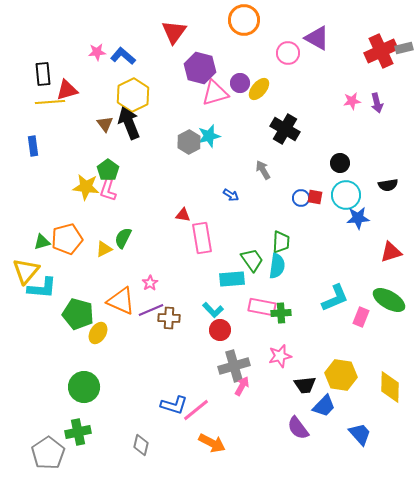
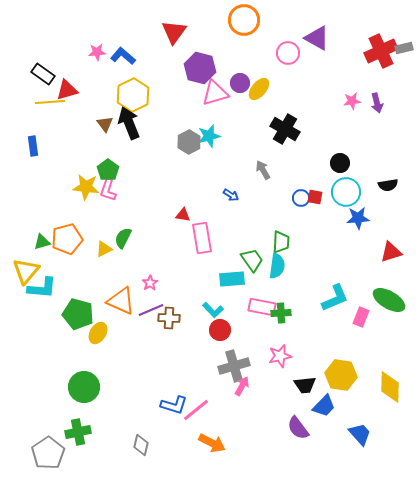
black rectangle at (43, 74): rotated 50 degrees counterclockwise
cyan circle at (346, 195): moved 3 px up
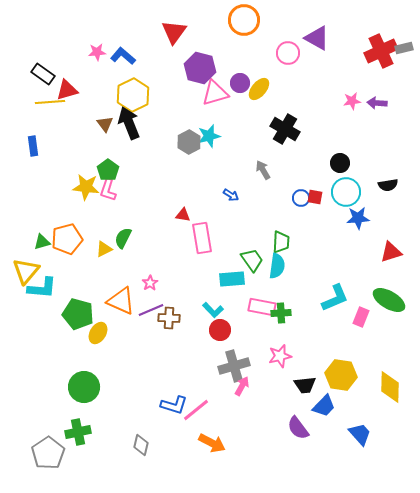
purple arrow at (377, 103): rotated 108 degrees clockwise
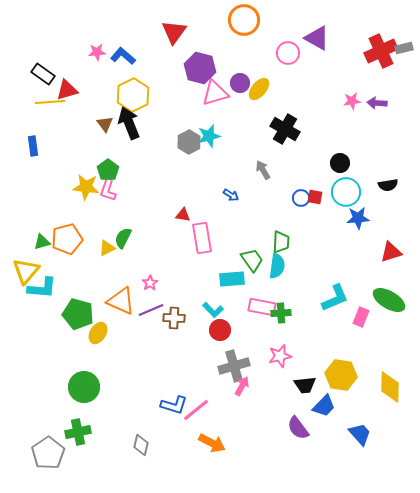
yellow triangle at (104, 249): moved 3 px right, 1 px up
brown cross at (169, 318): moved 5 px right
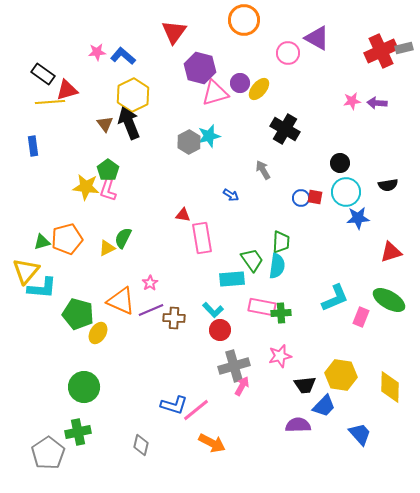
purple semicircle at (298, 428): moved 3 px up; rotated 125 degrees clockwise
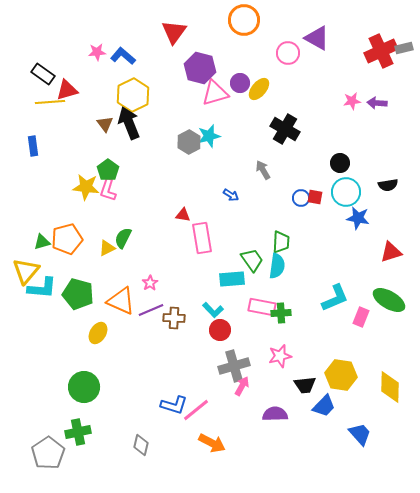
blue star at (358, 218): rotated 15 degrees clockwise
green pentagon at (78, 314): moved 20 px up
purple semicircle at (298, 425): moved 23 px left, 11 px up
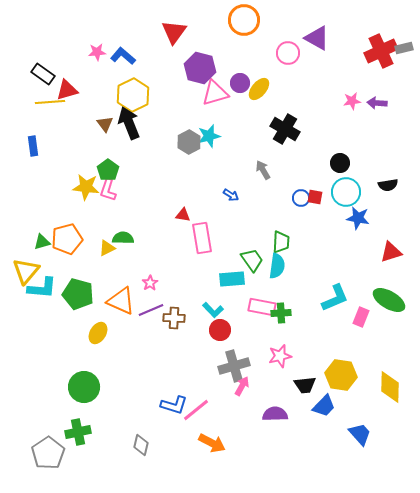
green semicircle at (123, 238): rotated 65 degrees clockwise
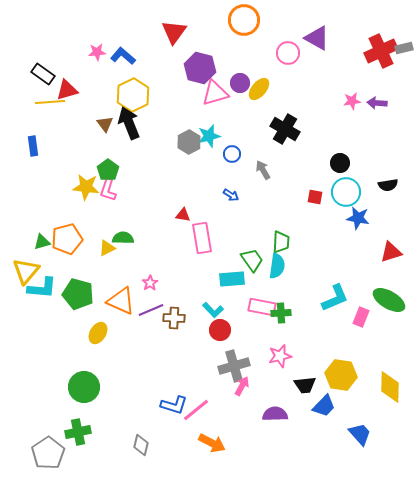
blue circle at (301, 198): moved 69 px left, 44 px up
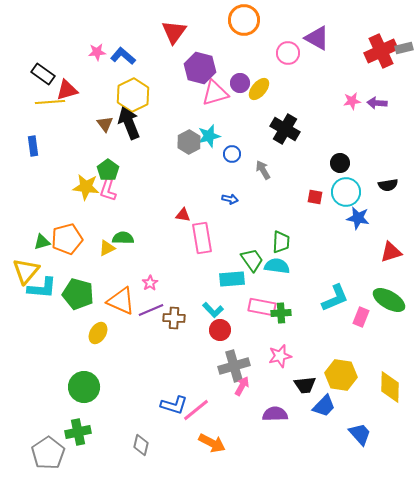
blue arrow at (231, 195): moved 1 px left, 4 px down; rotated 21 degrees counterclockwise
cyan semicircle at (277, 266): rotated 90 degrees counterclockwise
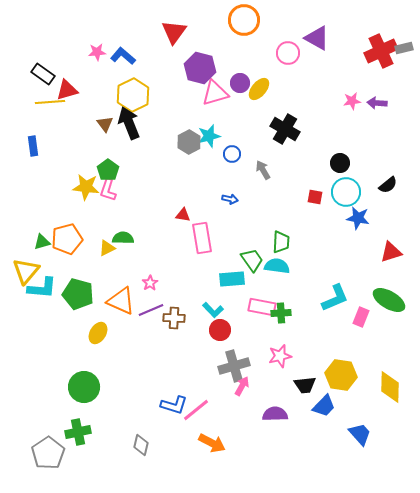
black semicircle at (388, 185): rotated 30 degrees counterclockwise
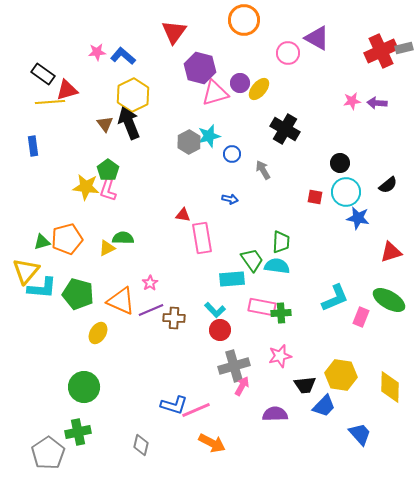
cyan L-shape at (213, 310): moved 2 px right
pink line at (196, 410): rotated 16 degrees clockwise
